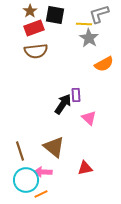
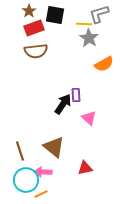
brown star: moved 1 px left
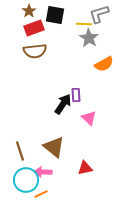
brown semicircle: moved 1 px left
